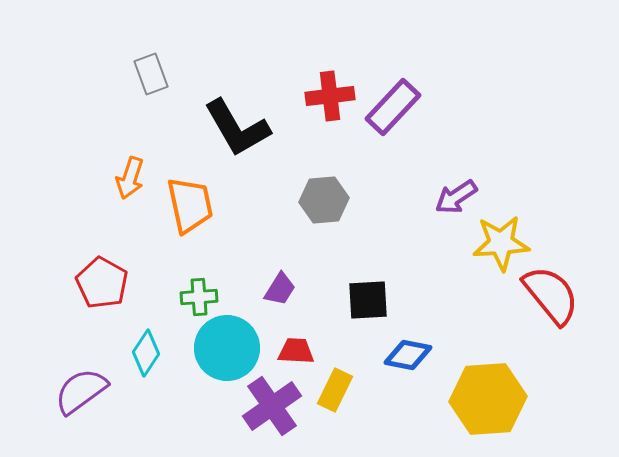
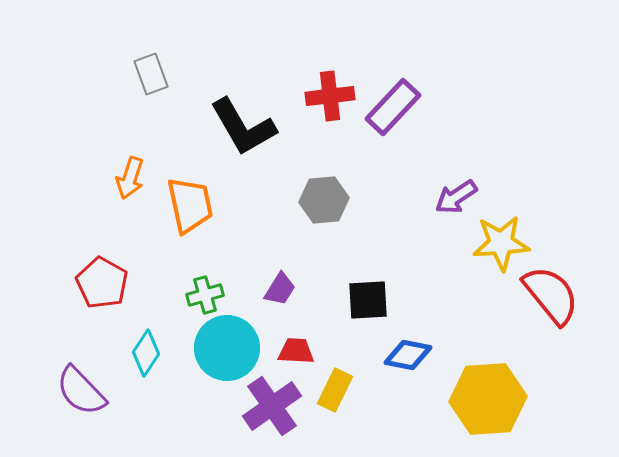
black L-shape: moved 6 px right, 1 px up
green cross: moved 6 px right, 2 px up; rotated 12 degrees counterclockwise
purple semicircle: rotated 98 degrees counterclockwise
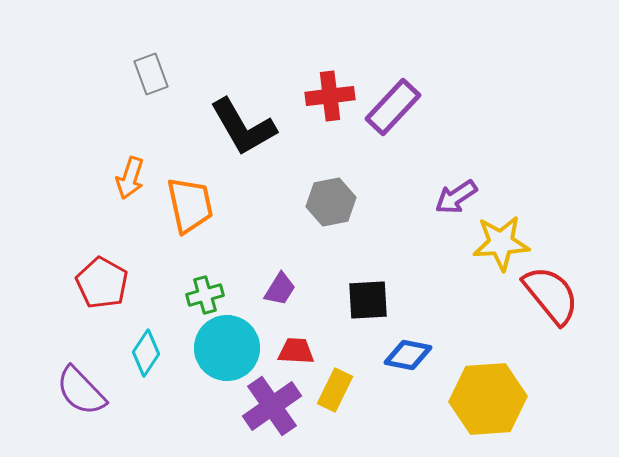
gray hexagon: moved 7 px right, 2 px down; rotated 6 degrees counterclockwise
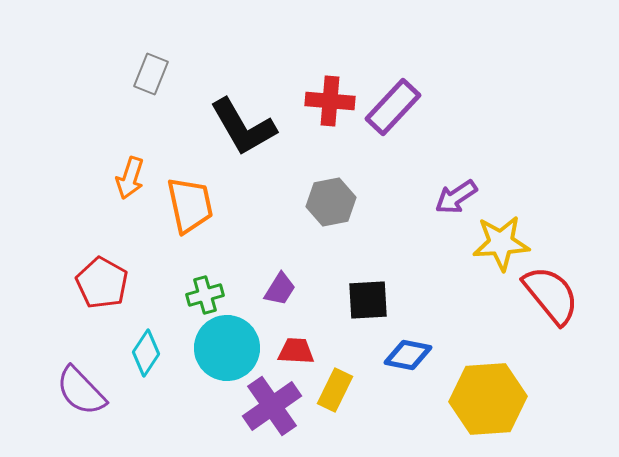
gray rectangle: rotated 42 degrees clockwise
red cross: moved 5 px down; rotated 12 degrees clockwise
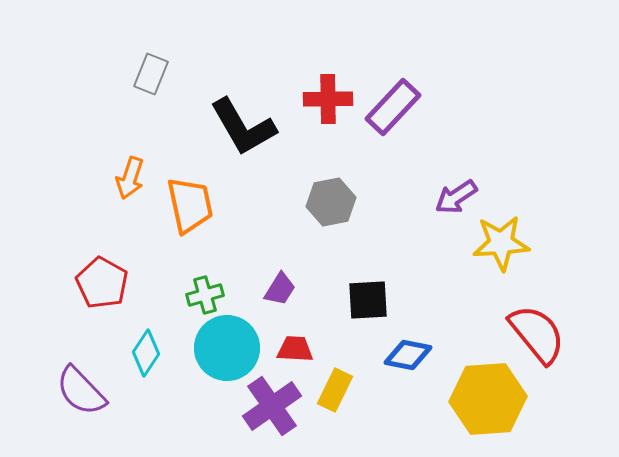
red cross: moved 2 px left, 2 px up; rotated 6 degrees counterclockwise
red semicircle: moved 14 px left, 39 px down
red trapezoid: moved 1 px left, 2 px up
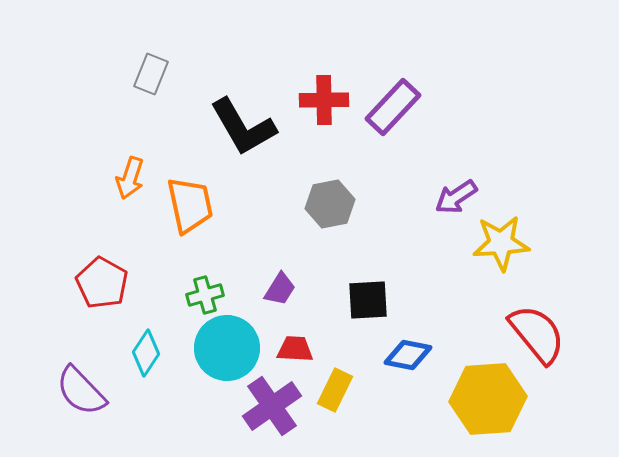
red cross: moved 4 px left, 1 px down
gray hexagon: moved 1 px left, 2 px down
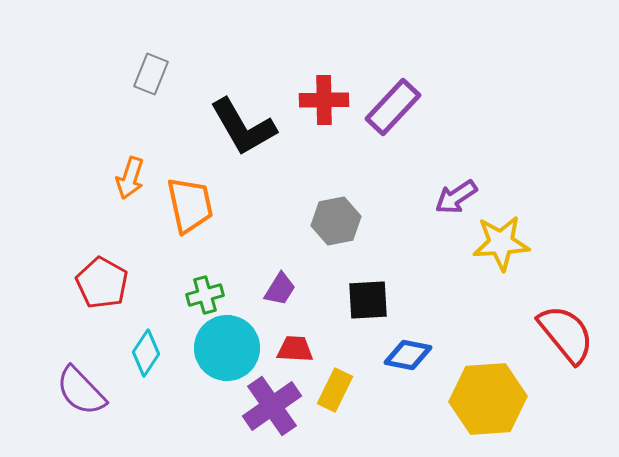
gray hexagon: moved 6 px right, 17 px down
red semicircle: moved 29 px right
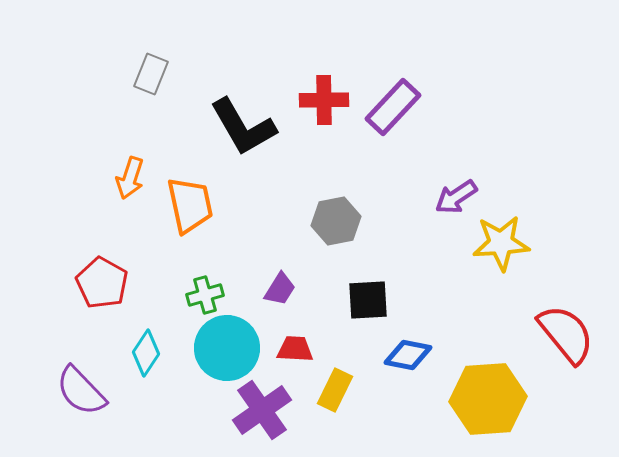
purple cross: moved 10 px left, 4 px down
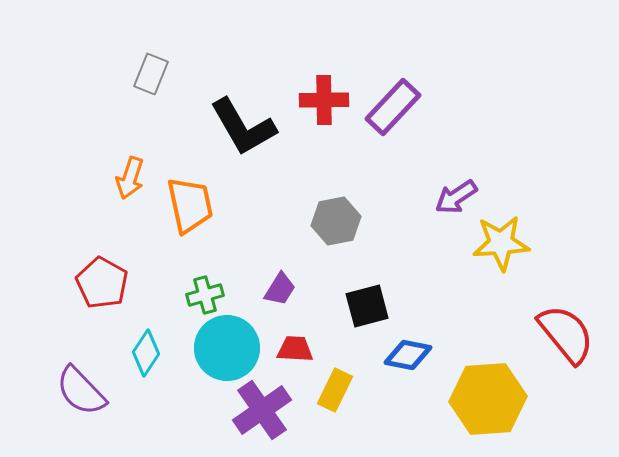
black square: moved 1 px left, 6 px down; rotated 12 degrees counterclockwise
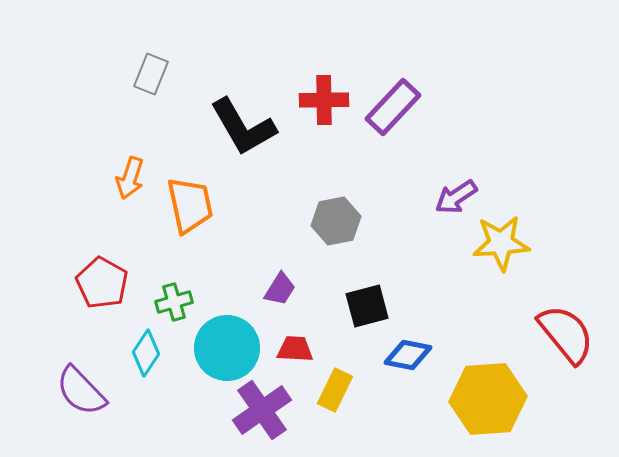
green cross: moved 31 px left, 7 px down
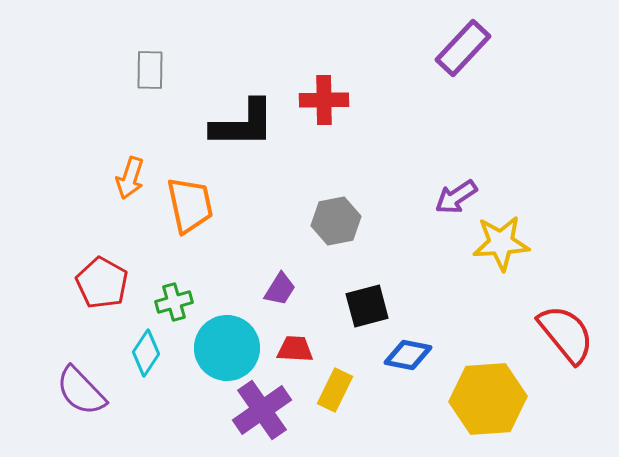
gray rectangle: moved 1 px left, 4 px up; rotated 21 degrees counterclockwise
purple rectangle: moved 70 px right, 59 px up
black L-shape: moved 3 px up; rotated 60 degrees counterclockwise
